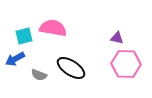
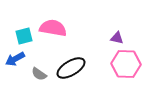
black ellipse: rotated 64 degrees counterclockwise
gray semicircle: moved 1 px up; rotated 14 degrees clockwise
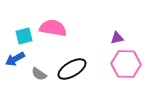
purple triangle: rotated 24 degrees counterclockwise
black ellipse: moved 1 px right, 1 px down
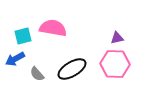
cyan square: moved 1 px left
pink hexagon: moved 11 px left
gray semicircle: moved 2 px left; rotated 14 degrees clockwise
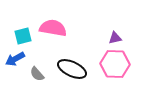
purple triangle: moved 2 px left
black ellipse: rotated 56 degrees clockwise
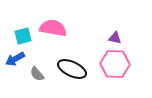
purple triangle: rotated 24 degrees clockwise
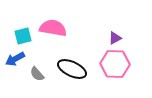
purple triangle: rotated 40 degrees counterclockwise
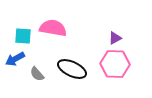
cyan square: rotated 18 degrees clockwise
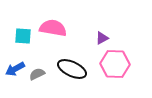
purple triangle: moved 13 px left
blue arrow: moved 10 px down
gray semicircle: rotated 105 degrees clockwise
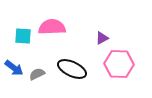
pink semicircle: moved 1 px left, 1 px up; rotated 12 degrees counterclockwise
pink hexagon: moved 4 px right
blue arrow: moved 1 px left, 1 px up; rotated 114 degrees counterclockwise
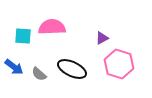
pink hexagon: rotated 16 degrees clockwise
blue arrow: moved 1 px up
gray semicircle: moved 2 px right; rotated 112 degrees counterclockwise
